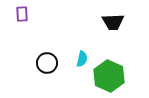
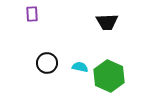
purple rectangle: moved 10 px right
black trapezoid: moved 6 px left
cyan semicircle: moved 2 px left, 8 px down; rotated 91 degrees counterclockwise
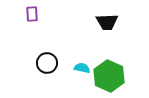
cyan semicircle: moved 2 px right, 1 px down
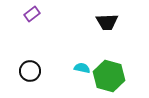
purple rectangle: rotated 56 degrees clockwise
black circle: moved 17 px left, 8 px down
green hexagon: rotated 8 degrees counterclockwise
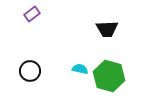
black trapezoid: moved 7 px down
cyan semicircle: moved 2 px left, 1 px down
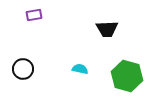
purple rectangle: moved 2 px right, 1 px down; rotated 28 degrees clockwise
black circle: moved 7 px left, 2 px up
green hexagon: moved 18 px right
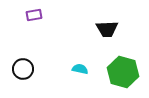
green hexagon: moved 4 px left, 4 px up
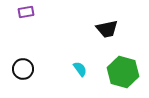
purple rectangle: moved 8 px left, 3 px up
black trapezoid: rotated 10 degrees counterclockwise
cyan semicircle: rotated 42 degrees clockwise
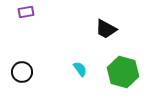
black trapezoid: moved 1 px left; rotated 40 degrees clockwise
black circle: moved 1 px left, 3 px down
